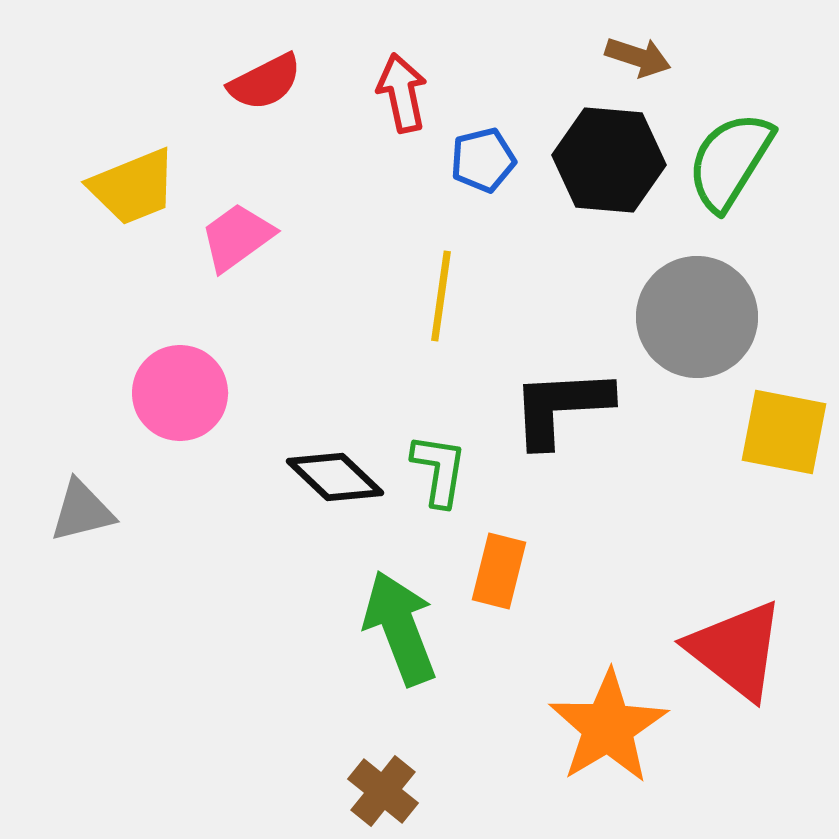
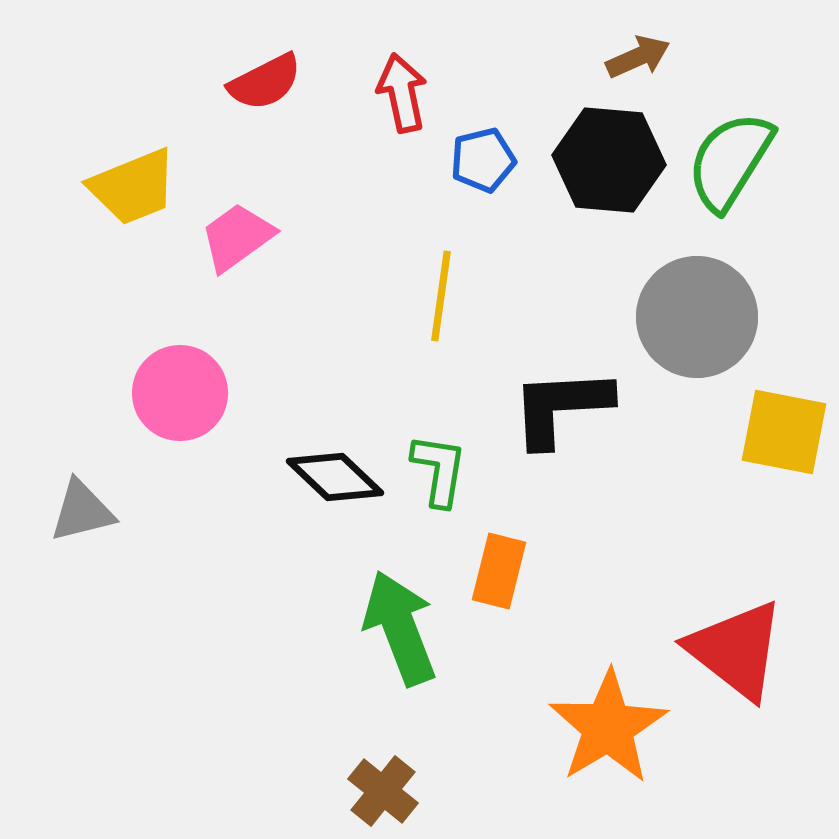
brown arrow: rotated 42 degrees counterclockwise
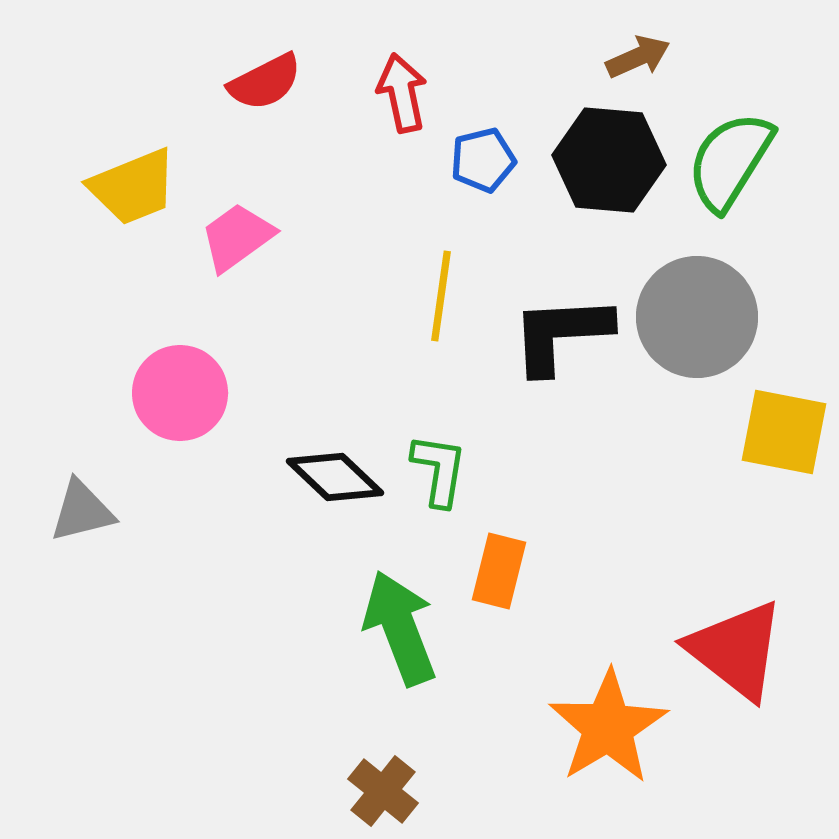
black L-shape: moved 73 px up
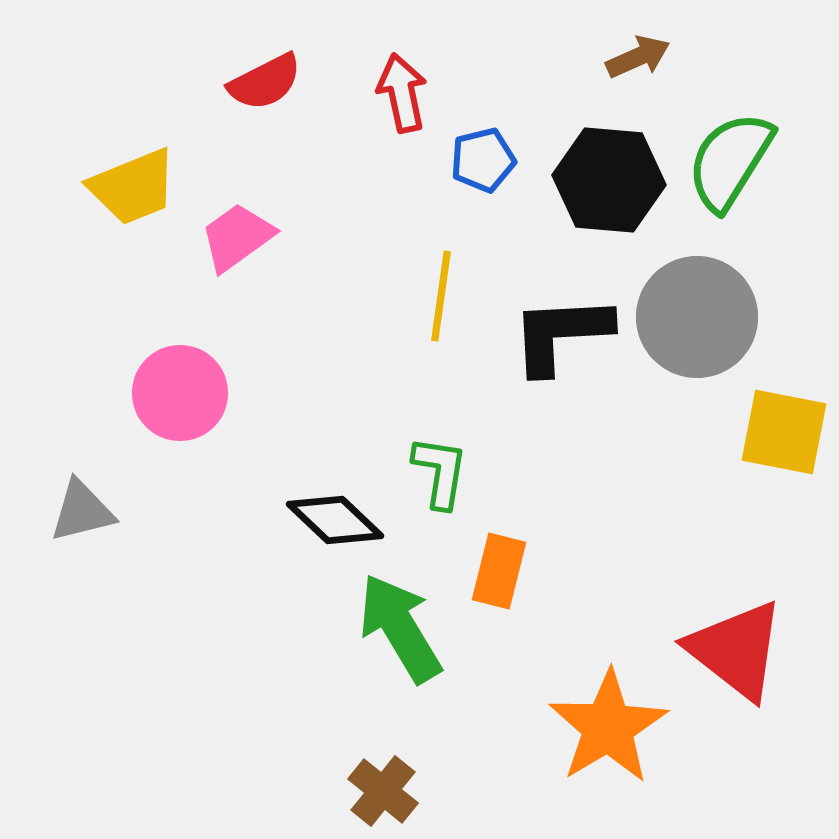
black hexagon: moved 20 px down
green L-shape: moved 1 px right, 2 px down
black diamond: moved 43 px down
green arrow: rotated 10 degrees counterclockwise
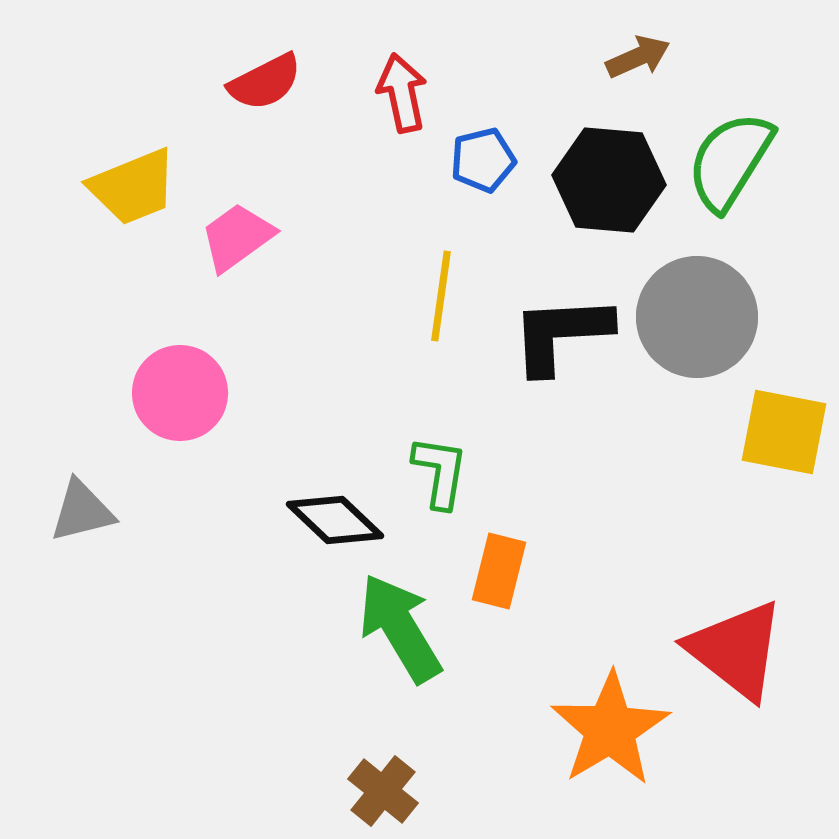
orange star: moved 2 px right, 2 px down
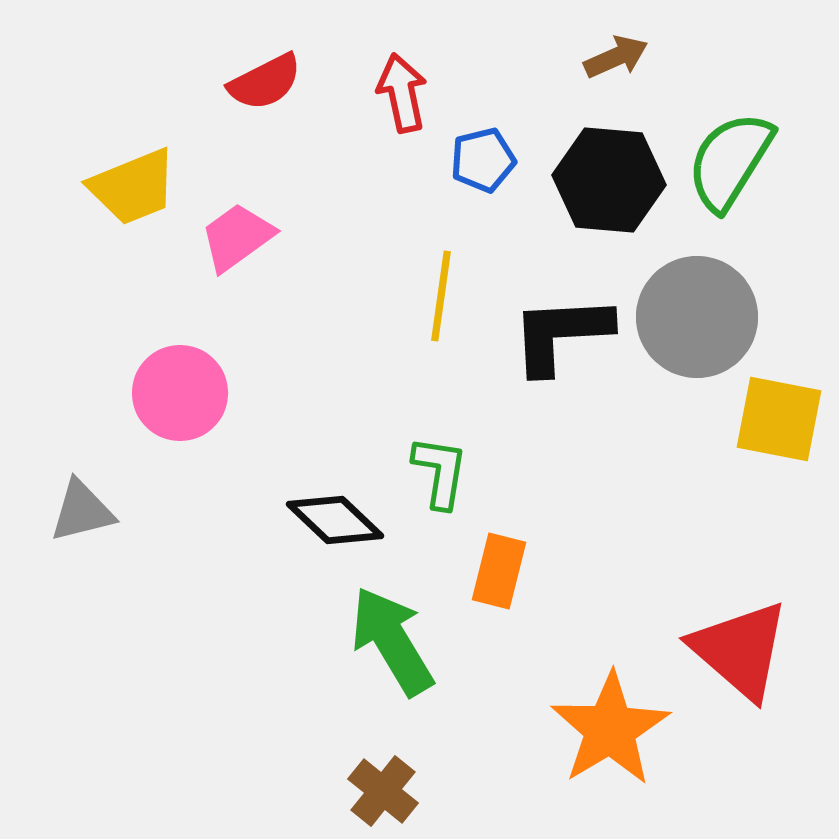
brown arrow: moved 22 px left
yellow square: moved 5 px left, 13 px up
green arrow: moved 8 px left, 13 px down
red triangle: moved 4 px right; rotated 3 degrees clockwise
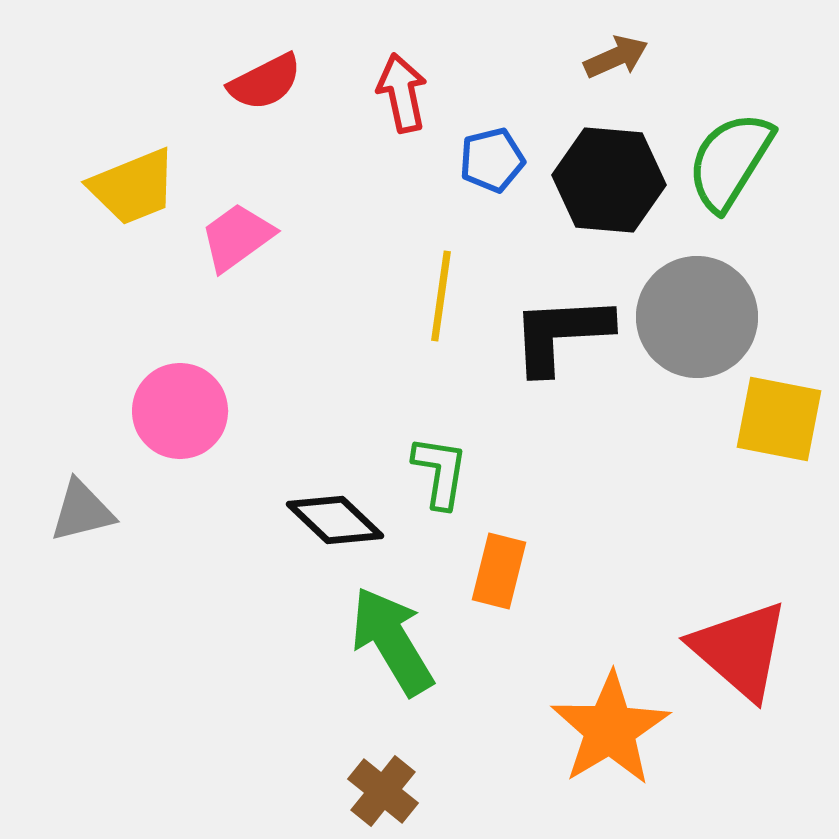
blue pentagon: moved 9 px right
pink circle: moved 18 px down
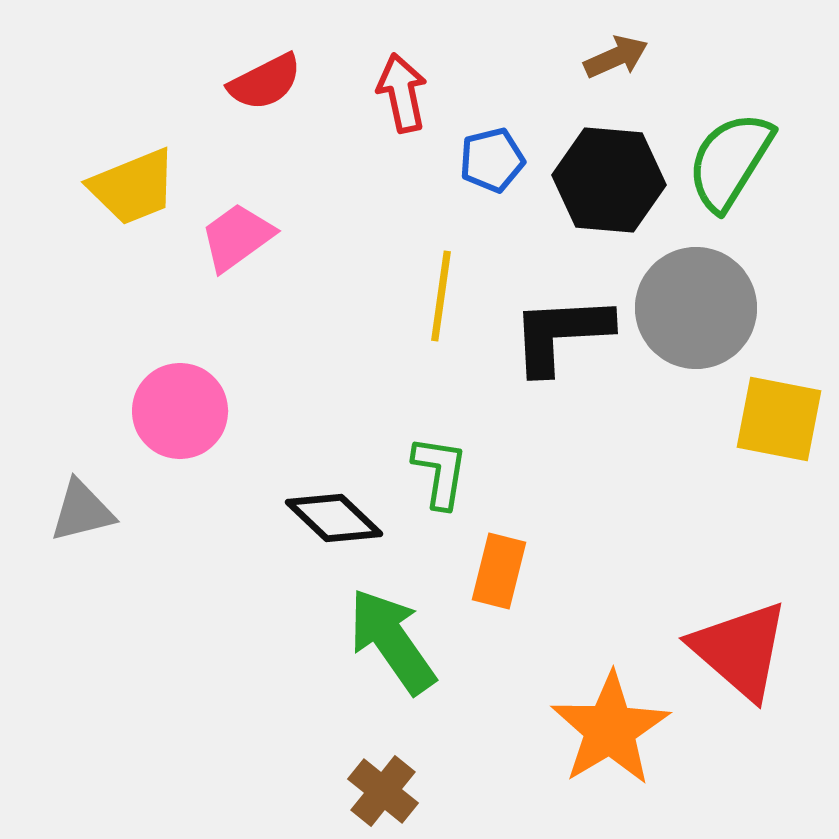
gray circle: moved 1 px left, 9 px up
black diamond: moved 1 px left, 2 px up
green arrow: rotated 4 degrees counterclockwise
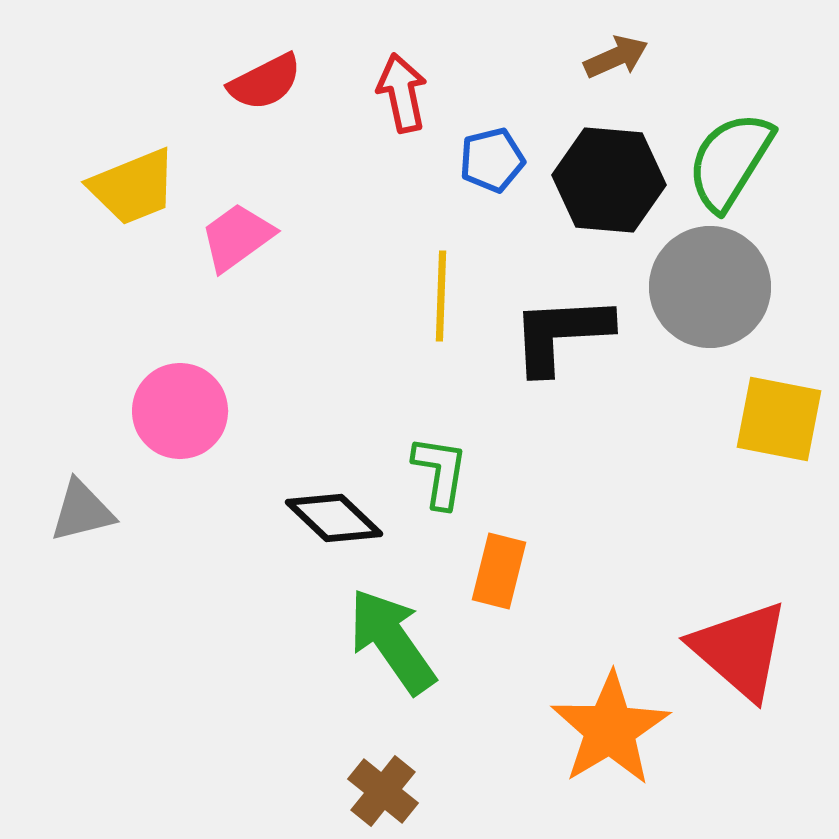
yellow line: rotated 6 degrees counterclockwise
gray circle: moved 14 px right, 21 px up
